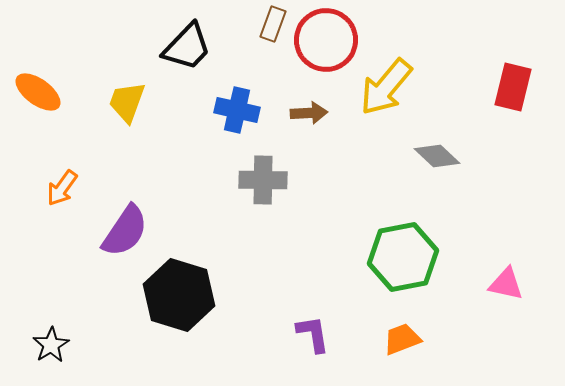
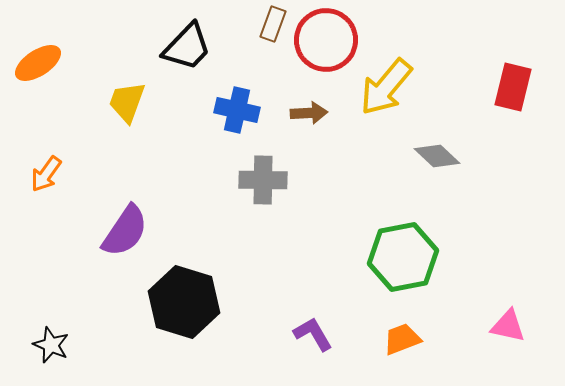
orange ellipse: moved 29 px up; rotated 69 degrees counterclockwise
orange arrow: moved 16 px left, 14 px up
pink triangle: moved 2 px right, 42 px down
black hexagon: moved 5 px right, 7 px down
purple L-shape: rotated 21 degrees counterclockwise
black star: rotated 18 degrees counterclockwise
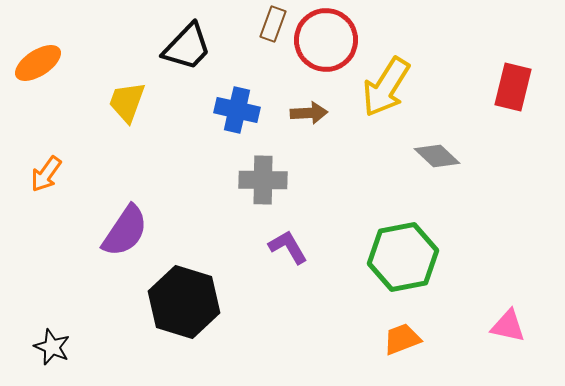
yellow arrow: rotated 8 degrees counterclockwise
purple L-shape: moved 25 px left, 87 px up
black star: moved 1 px right, 2 px down
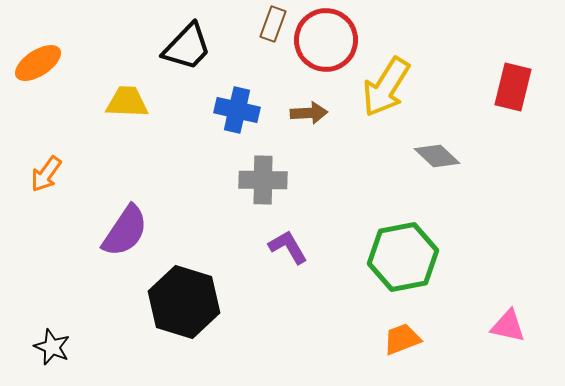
yellow trapezoid: rotated 72 degrees clockwise
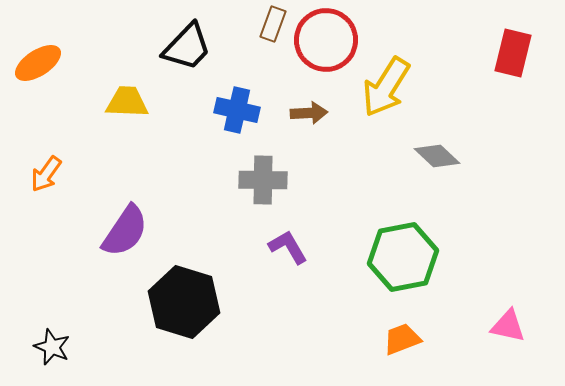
red rectangle: moved 34 px up
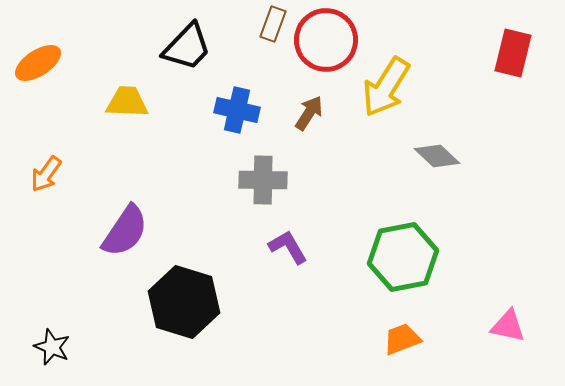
brown arrow: rotated 54 degrees counterclockwise
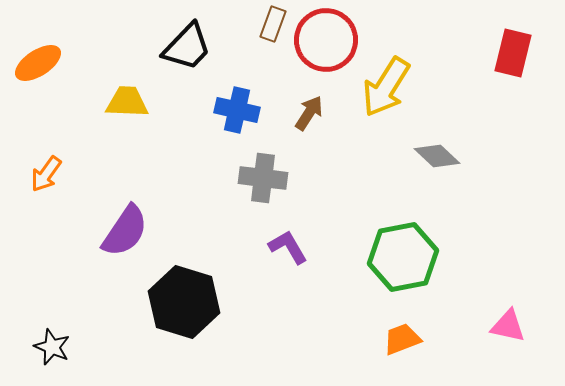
gray cross: moved 2 px up; rotated 6 degrees clockwise
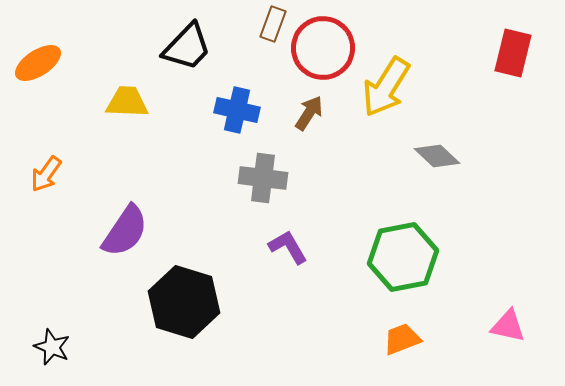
red circle: moved 3 px left, 8 px down
